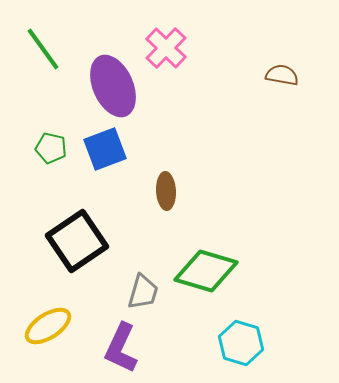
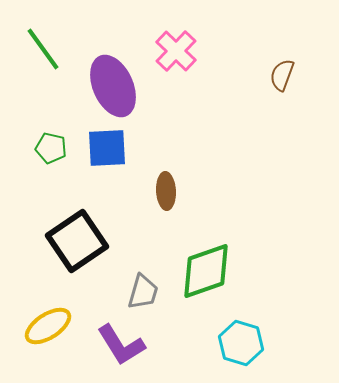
pink cross: moved 10 px right, 3 px down
brown semicircle: rotated 80 degrees counterclockwise
blue square: moved 2 px right, 1 px up; rotated 18 degrees clockwise
green diamond: rotated 36 degrees counterclockwise
purple L-shape: moved 3 px up; rotated 57 degrees counterclockwise
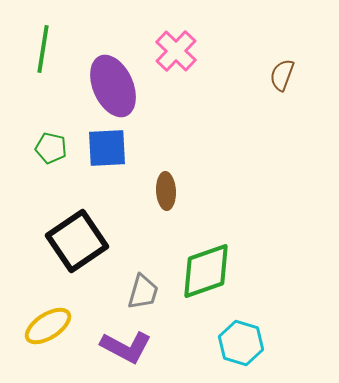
green line: rotated 45 degrees clockwise
purple L-shape: moved 5 px right, 2 px down; rotated 30 degrees counterclockwise
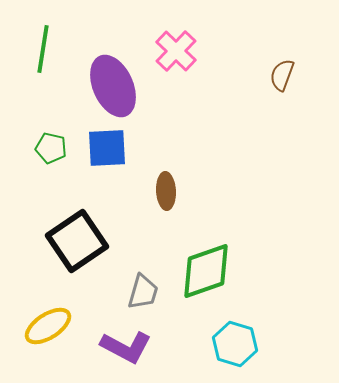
cyan hexagon: moved 6 px left, 1 px down
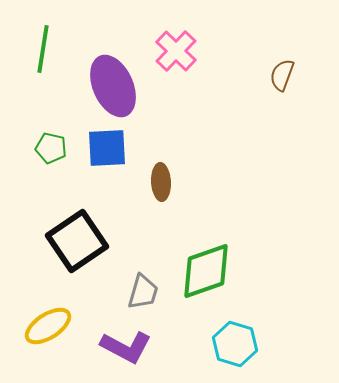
brown ellipse: moved 5 px left, 9 px up
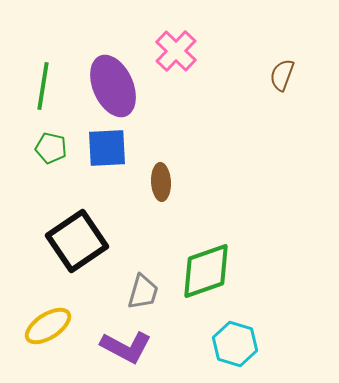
green line: moved 37 px down
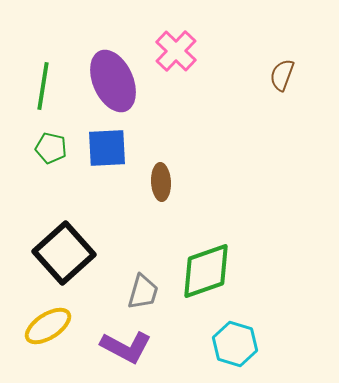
purple ellipse: moved 5 px up
black square: moved 13 px left, 12 px down; rotated 8 degrees counterclockwise
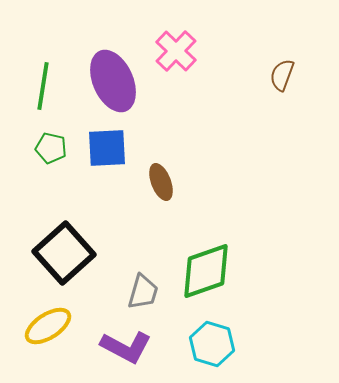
brown ellipse: rotated 18 degrees counterclockwise
cyan hexagon: moved 23 px left
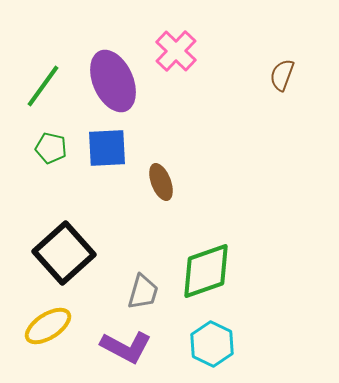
green line: rotated 27 degrees clockwise
cyan hexagon: rotated 9 degrees clockwise
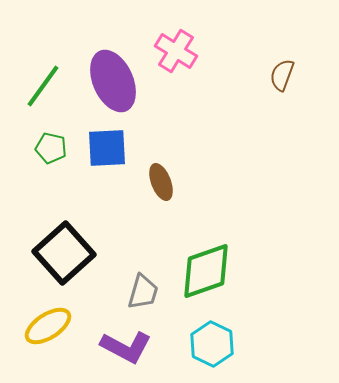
pink cross: rotated 12 degrees counterclockwise
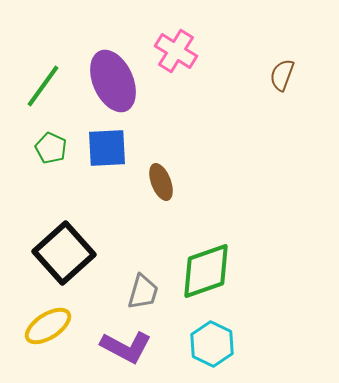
green pentagon: rotated 12 degrees clockwise
